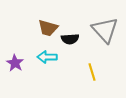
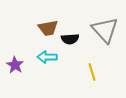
brown trapezoid: rotated 25 degrees counterclockwise
purple star: moved 2 px down
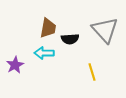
brown trapezoid: rotated 70 degrees counterclockwise
cyan arrow: moved 3 px left, 4 px up
purple star: rotated 12 degrees clockwise
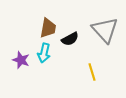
black semicircle: rotated 24 degrees counterclockwise
cyan arrow: rotated 78 degrees counterclockwise
purple star: moved 6 px right, 5 px up; rotated 24 degrees counterclockwise
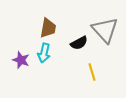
black semicircle: moved 9 px right, 4 px down
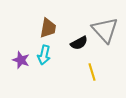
cyan arrow: moved 2 px down
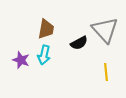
brown trapezoid: moved 2 px left, 1 px down
yellow line: moved 14 px right; rotated 12 degrees clockwise
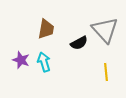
cyan arrow: moved 7 px down; rotated 150 degrees clockwise
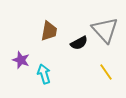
brown trapezoid: moved 3 px right, 2 px down
cyan arrow: moved 12 px down
yellow line: rotated 30 degrees counterclockwise
